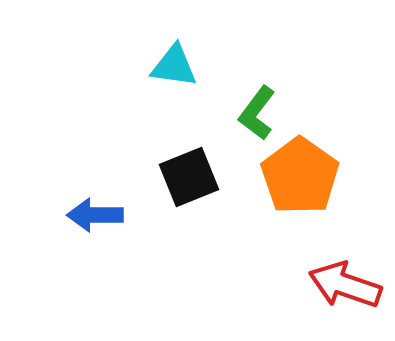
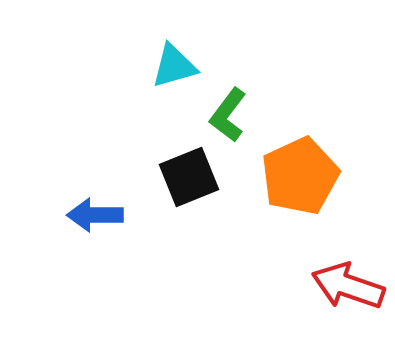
cyan triangle: rotated 24 degrees counterclockwise
green L-shape: moved 29 px left, 2 px down
orange pentagon: rotated 12 degrees clockwise
red arrow: moved 3 px right, 1 px down
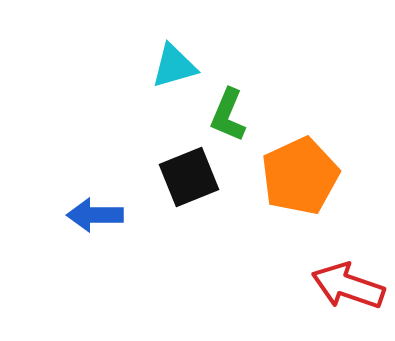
green L-shape: rotated 14 degrees counterclockwise
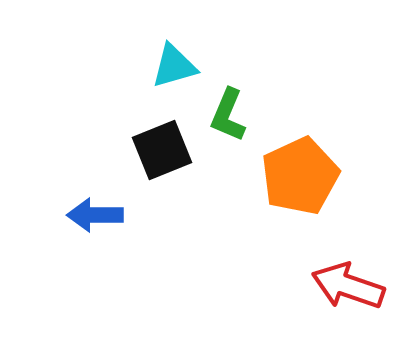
black square: moved 27 px left, 27 px up
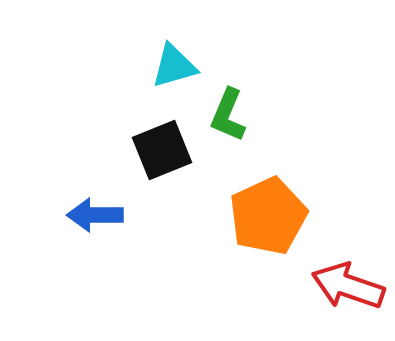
orange pentagon: moved 32 px left, 40 px down
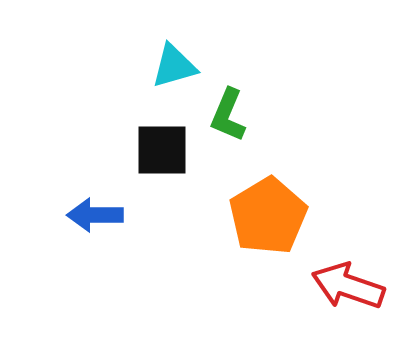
black square: rotated 22 degrees clockwise
orange pentagon: rotated 6 degrees counterclockwise
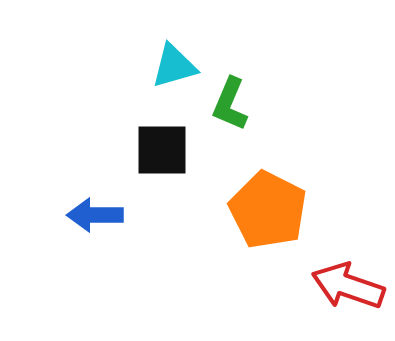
green L-shape: moved 2 px right, 11 px up
orange pentagon: moved 6 px up; rotated 14 degrees counterclockwise
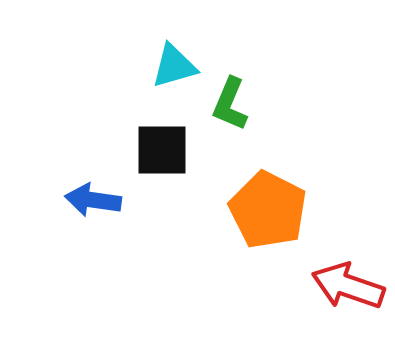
blue arrow: moved 2 px left, 15 px up; rotated 8 degrees clockwise
